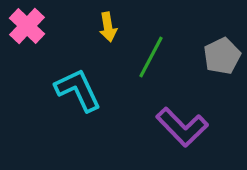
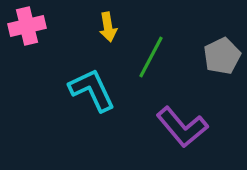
pink cross: rotated 33 degrees clockwise
cyan L-shape: moved 14 px right
purple L-shape: rotated 4 degrees clockwise
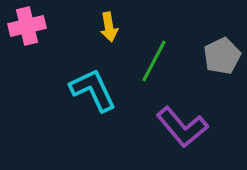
yellow arrow: moved 1 px right
green line: moved 3 px right, 4 px down
cyan L-shape: moved 1 px right
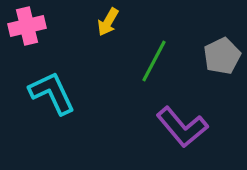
yellow arrow: moved 1 px left, 5 px up; rotated 40 degrees clockwise
cyan L-shape: moved 41 px left, 3 px down
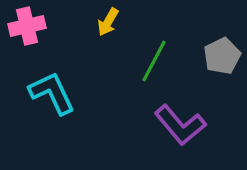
purple L-shape: moved 2 px left, 2 px up
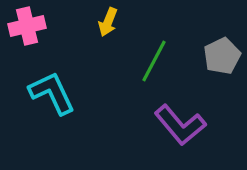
yellow arrow: rotated 8 degrees counterclockwise
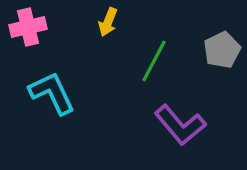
pink cross: moved 1 px right, 1 px down
gray pentagon: moved 6 px up
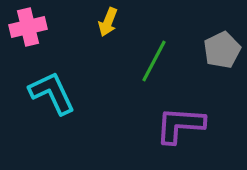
purple L-shape: rotated 134 degrees clockwise
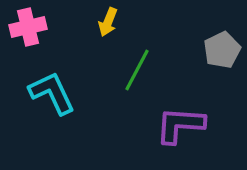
green line: moved 17 px left, 9 px down
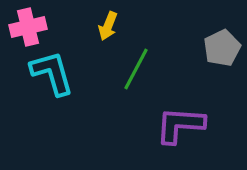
yellow arrow: moved 4 px down
gray pentagon: moved 2 px up
green line: moved 1 px left, 1 px up
cyan L-shape: moved 20 px up; rotated 9 degrees clockwise
